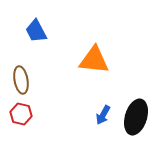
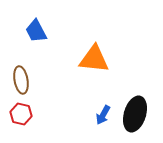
orange triangle: moved 1 px up
black ellipse: moved 1 px left, 3 px up
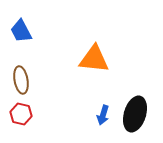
blue trapezoid: moved 15 px left
blue arrow: rotated 12 degrees counterclockwise
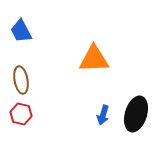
orange triangle: rotated 8 degrees counterclockwise
black ellipse: moved 1 px right
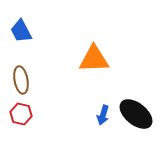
black ellipse: rotated 68 degrees counterclockwise
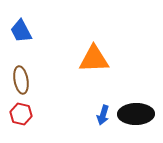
black ellipse: rotated 40 degrees counterclockwise
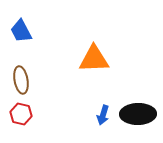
black ellipse: moved 2 px right
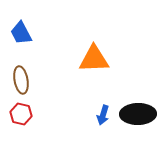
blue trapezoid: moved 2 px down
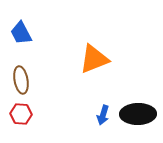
orange triangle: rotated 20 degrees counterclockwise
red hexagon: rotated 10 degrees counterclockwise
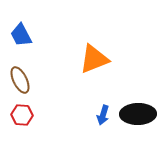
blue trapezoid: moved 2 px down
brown ellipse: moved 1 px left; rotated 16 degrees counterclockwise
red hexagon: moved 1 px right, 1 px down
